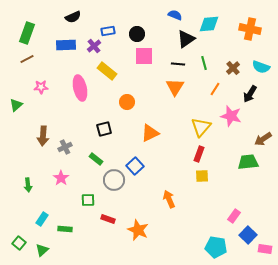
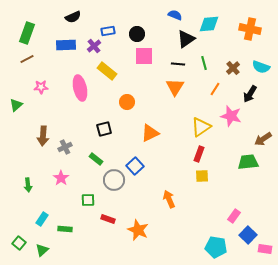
yellow triangle at (201, 127): rotated 15 degrees clockwise
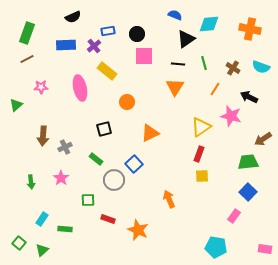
brown cross at (233, 68): rotated 16 degrees counterclockwise
black arrow at (250, 94): moved 1 px left, 3 px down; rotated 84 degrees clockwise
blue square at (135, 166): moved 1 px left, 2 px up
green arrow at (28, 185): moved 3 px right, 3 px up
blue square at (248, 235): moved 43 px up
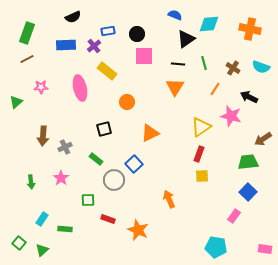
green triangle at (16, 105): moved 3 px up
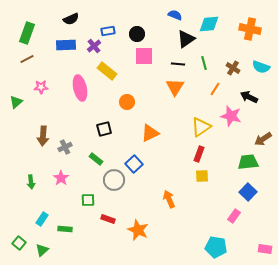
black semicircle at (73, 17): moved 2 px left, 2 px down
